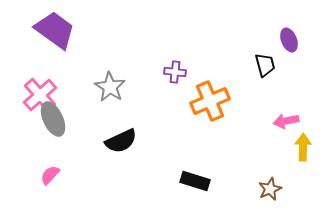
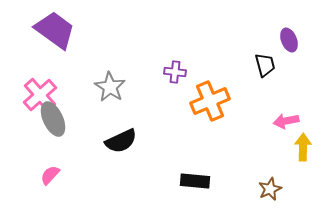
black rectangle: rotated 12 degrees counterclockwise
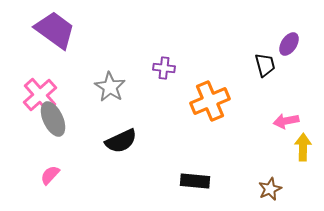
purple ellipse: moved 4 px down; rotated 55 degrees clockwise
purple cross: moved 11 px left, 4 px up
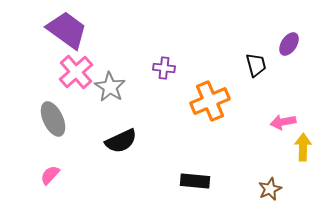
purple trapezoid: moved 12 px right
black trapezoid: moved 9 px left
pink cross: moved 36 px right, 23 px up
pink arrow: moved 3 px left, 1 px down
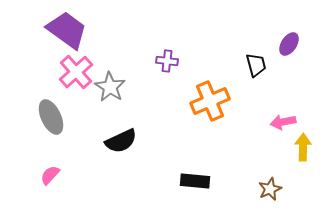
purple cross: moved 3 px right, 7 px up
gray ellipse: moved 2 px left, 2 px up
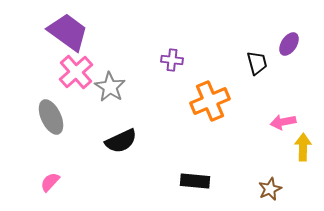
purple trapezoid: moved 1 px right, 2 px down
purple cross: moved 5 px right, 1 px up
black trapezoid: moved 1 px right, 2 px up
pink semicircle: moved 7 px down
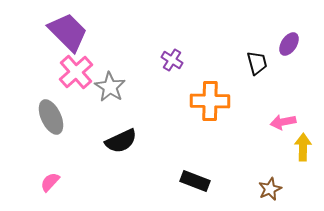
purple trapezoid: rotated 9 degrees clockwise
purple cross: rotated 25 degrees clockwise
orange cross: rotated 24 degrees clockwise
black rectangle: rotated 16 degrees clockwise
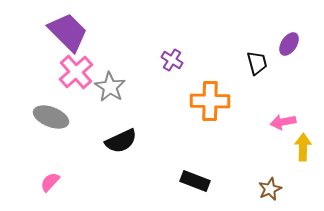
gray ellipse: rotated 44 degrees counterclockwise
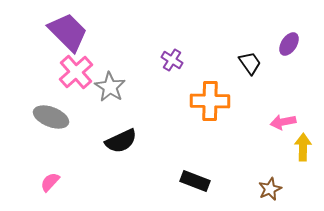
black trapezoid: moved 7 px left; rotated 20 degrees counterclockwise
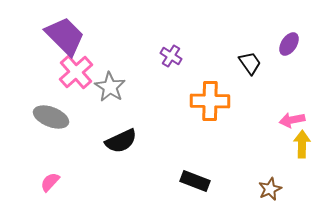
purple trapezoid: moved 3 px left, 4 px down
purple cross: moved 1 px left, 4 px up
pink arrow: moved 9 px right, 2 px up
yellow arrow: moved 1 px left, 3 px up
